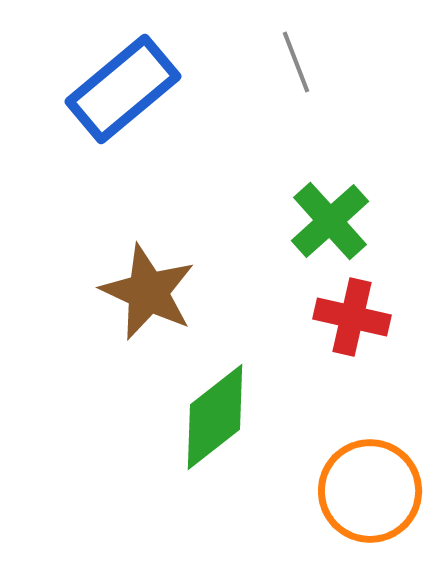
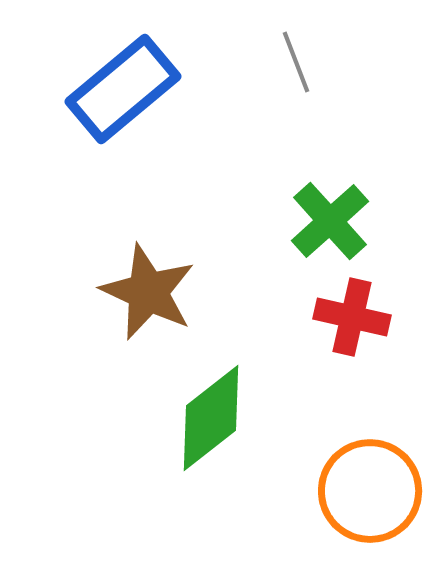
green diamond: moved 4 px left, 1 px down
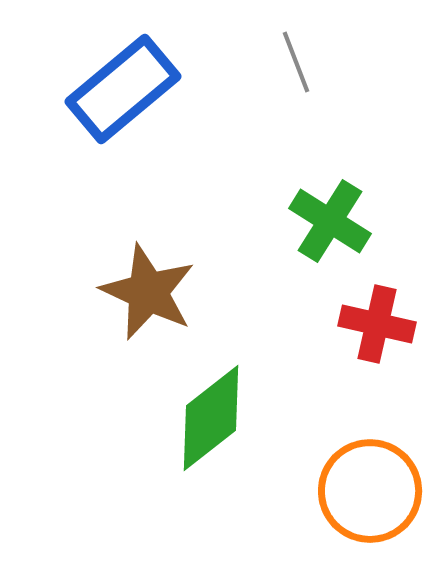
green cross: rotated 16 degrees counterclockwise
red cross: moved 25 px right, 7 px down
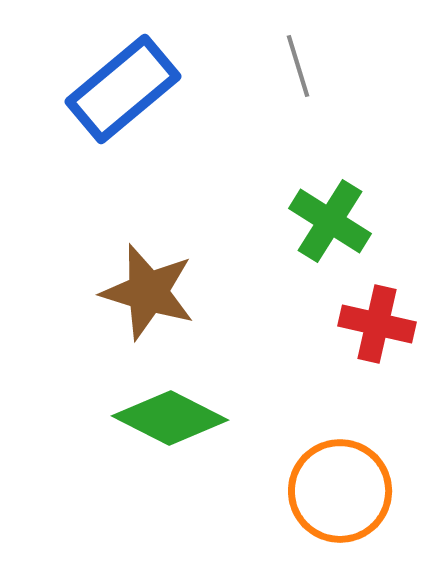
gray line: moved 2 px right, 4 px down; rotated 4 degrees clockwise
brown star: rotated 8 degrees counterclockwise
green diamond: moved 41 px left; rotated 65 degrees clockwise
orange circle: moved 30 px left
